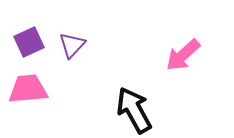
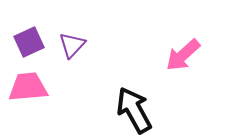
pink trapezoid: moved 2 px up
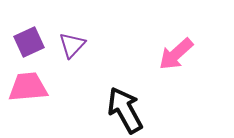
pink arrow: moved 7 px left, 1 px up
black arrow: moved 9 px left
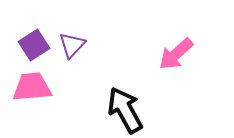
purple square: moved 5 px right, 3 px down; rotated 8 degrees counterclockwise
pink trapezoid: moved 4 px right
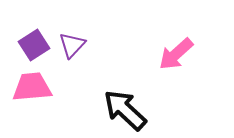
black arrow: rotated 18 degrees counterclockwise
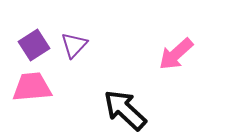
purple triangle: moved 2 px right
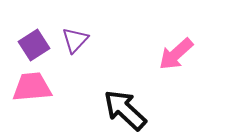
purple triangle: moved 1 px right, 5 px up
